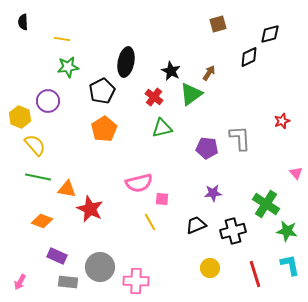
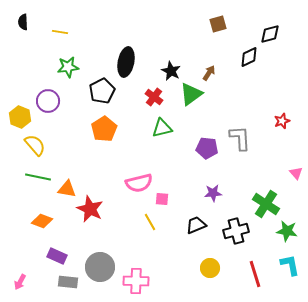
yellow line at (62, 39): moved 2 px left, 7 px up
black cross at (233, 231): moved 3 px right
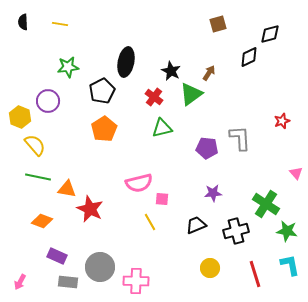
yellow line at (60, 32): moved 8 px up
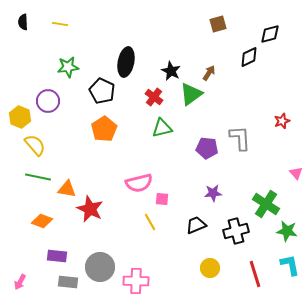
black pentagon at (102, 91): rotated 20 degrees counterclockwise
purple rectangle at (57, 256): rotated 18 degrees counterclockwise
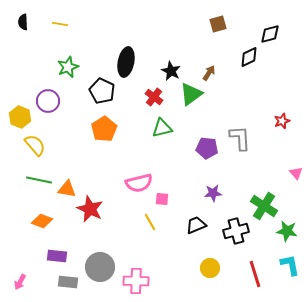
green star at (68, 67): rotated 15 degrees counterclockwise
green line at (38, 177): moved 1 px right, 3 px down
green cross at (266, 204): moved 2 px left, 2 px down
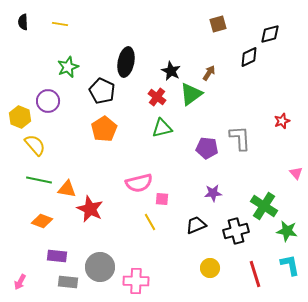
red cross at (154, 97): moved 3 px right
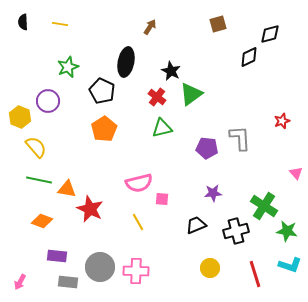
brown arrow at (209, 73): moved 59 px left, 46 px up
yellow semicircle at (35, 145): moved 1 px right, 2 px down
yellow line at (150, 222): moved 12 px left
cyan L-shape at (290, 265): rotated 120 degrees clockwise
pink cross at (136, 281): moved 10 px up
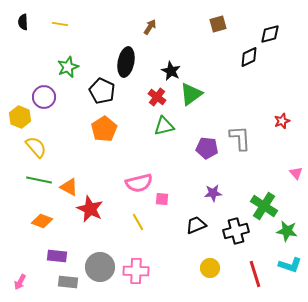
purple circle at (48, 101): moved 4 px left, 4 px up
green triangle at (162, 128): moved 2 px right, 2 px up
orange triangle at (67, 189): moved 2 px right, 2 px up; rotated 18 degrees clockwise
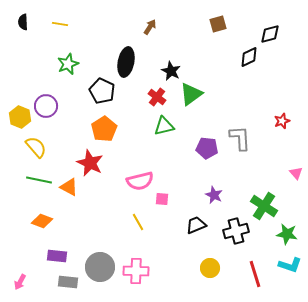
green star at (68, 67): moved 3 px up
purple circle at (44, 97): moved 2 px right, 9 px down
pink semicircle at (139, 183): moved 1 px right, 2 px up
purple star at (213, 193): moved 1 px right, 2 px down; rotated 30 degrees clockwise
red star at (90, 209): moved 46 px up
green star at (287, 231): moved 3 px down
